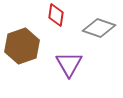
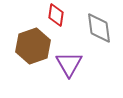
gray diamond: rotated 64 degrees clockwise
brown hexagon: moved 11 px right
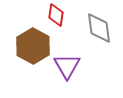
brown hexagon: rotated 12 degrees counterclockwise
purple triangle: moved 2 px left, 2 px down
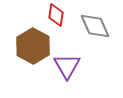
gray diamond: moved 4 px left, 2 px up; rotated 16 degrees counterclockwise
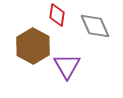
red diamond: moved 1 px right
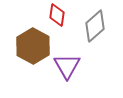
gray diamond: rotated 72 degrees clockwise
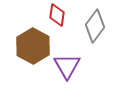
gray diamond: rotated 12 degrees counterclockwise
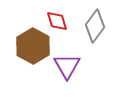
red diamond: moved 6 px down; rotated 25 degrees counterclockwise
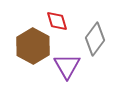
gray diamond: moved 13 px down
